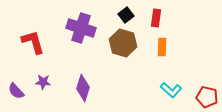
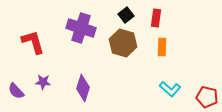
cyan L-shape: moved 1 px left, 1 px up
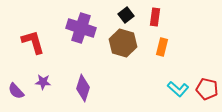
red rectangle: moved 1 px left, 1 px up
orange rectangle: rotated 12 degrees clockwise
cyan L-shape: moved 8 px right
red pentagon: moved 8 px up
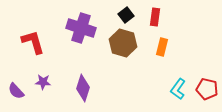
cyan L-shape: rotated 85 degrees clockwise
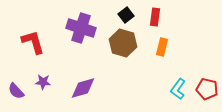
purple diamond: rotated 56 degrees clockwise
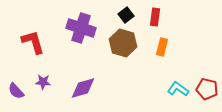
cyan L-shape: rotated 90 degrees clockwise
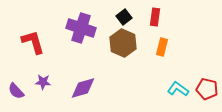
black square: moved 2 px left, 2 px down
brown hexagon: rotated 8 degrees clockwise
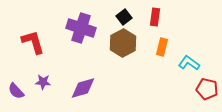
brown hexagon: rotated 8 degrees clockwise
cyan L-shape: moved 11 px right, 26 px up
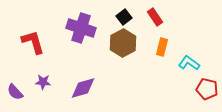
red rectangle: rotated 42 degrees counterclockwise
purple semicircle: moved 1 px left, 1 px down
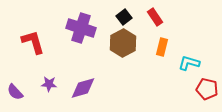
cyan L-shape: rotated 20 degrees counterclockwise
purple star: moved 6 px right, 2 px down
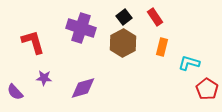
purple star: moved 5 px left, 6 px up
red pentagon: rotated 20 degrees clockwise
